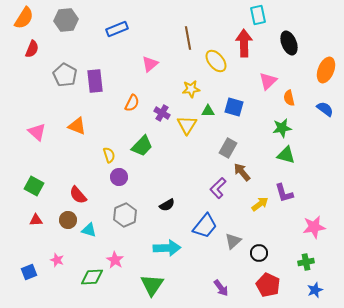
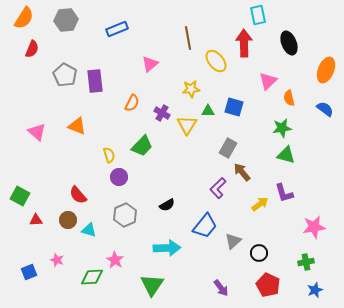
green square at (34, 186): moved 14 px left, 10 px down
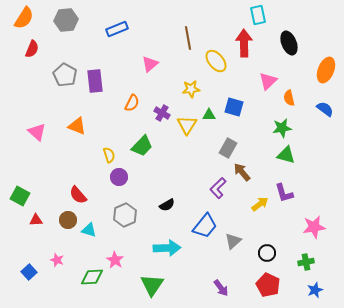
green triangle at (208, 111): moved 1 px right, 4 px down
black circle at (259, 253): moved 8 px right
blue square at (29, 272): rotated 21 degrees counterclockwise
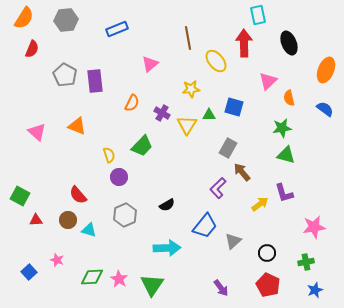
pink star at (115, 260): moved 4 px right, 19 px down
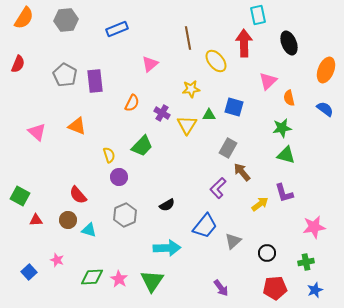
red semicircle at (32, 49): moved 14 px left, 15 px down
green triangle at (152, 285): moved 4 px up
red pentagon at (268, 285): moved 7 px right, 3 px down; rotated 30 degrees counterclockwise
